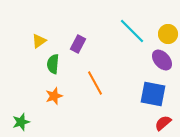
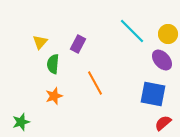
yellow triangle: moved 1 px right, 1 px down; rotated 14 degrees counterclockwise
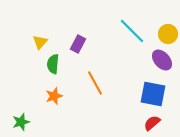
red semicircle: moved 11 px left
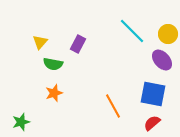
green semicircle: rotated 84 degrees counterclockwise
orange line: moved 18 px right, 23 px down
orange star: moved 3 px up
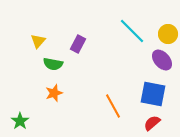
yellow triangle: moved 2 px left, 1 px up
green star: moved 1 px left, 1 px up; rotated 18 degrees counterclockwise
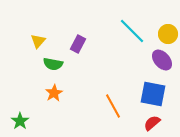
orange star: rotated 12 degrees counterclockwise
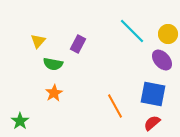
orange line: moved 2 px right
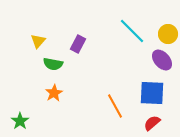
blue square: moved 1 px left, 1 px up; rotated 8 degrees counterclockwise
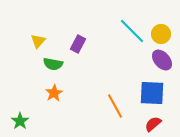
yellow circle: moved 7 px left
red semicircle: moved 1 px right, 1 px down
